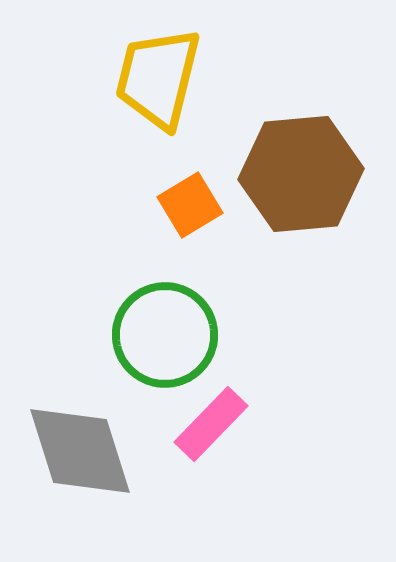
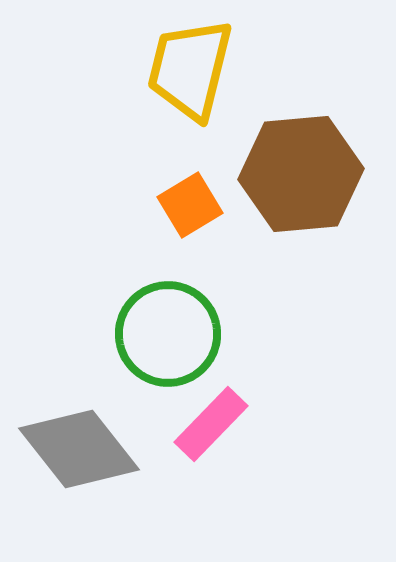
yellow trapezoid: moved 32 px right, 9 px up
green circle: moved 3 px right, 1 px up
gray diamond: moved 1 px left, 2 px up; rotated 21 degrees counterclockwise
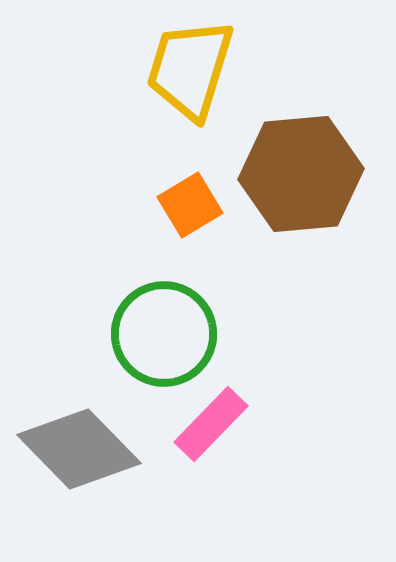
yellow trapezoid: rotated 3 degrees clockwise
green circle: moved 4 px left
gray diamond: rotated 6 degrees counterclockwise
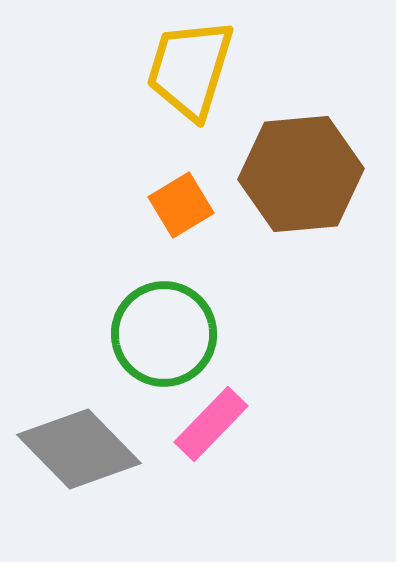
orange square: moved 9 px left
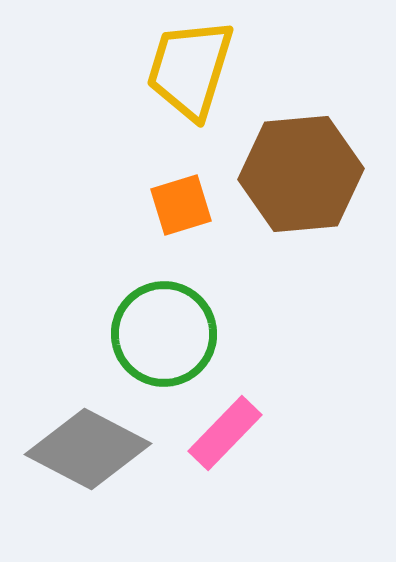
orange square: rotated 14 degrees clockwise
pink rectangle: moved 14 px right, 9 px down
gray diamond: moved 9 px right; rotated 18 degrees counterclockwise
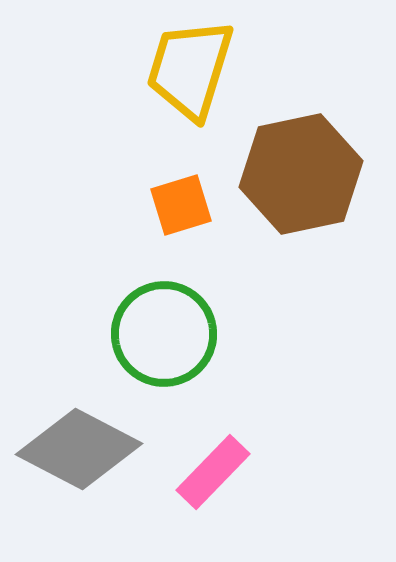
brown hexagon: rotated 7 degrees counterclockwise
pink rectangle: moved 12 px left, 39 px down
gray diamond: moved 9 px left
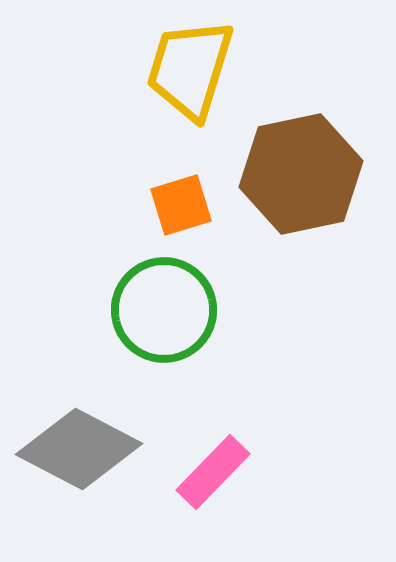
green circle: moved 24 px up
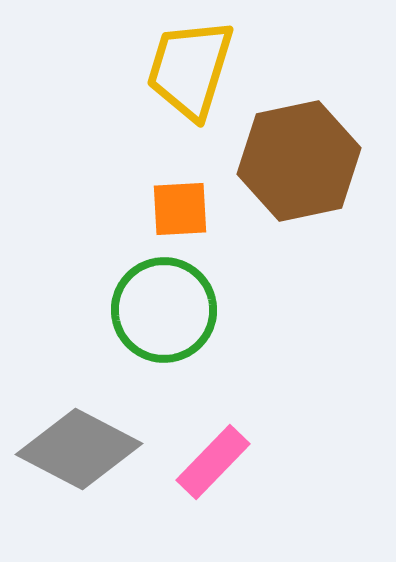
brown hexagon: moved 2 px left, 13 px up
orange square: moved 1 px left, 4 px down; rotated 14 degrees clockwise
pink rectangle: moved 10 px up
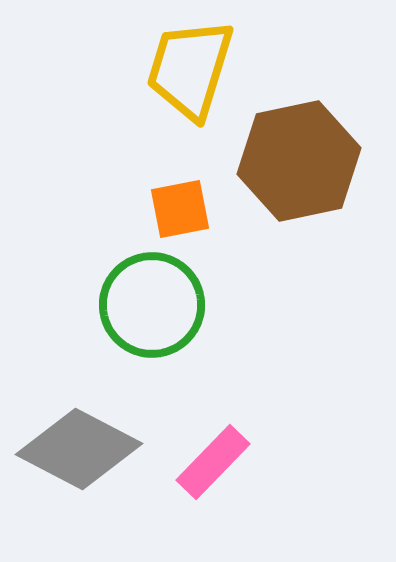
orange square: rotated 8 degrees counterclockwise
green circle: moved 12 px left, 5 px up
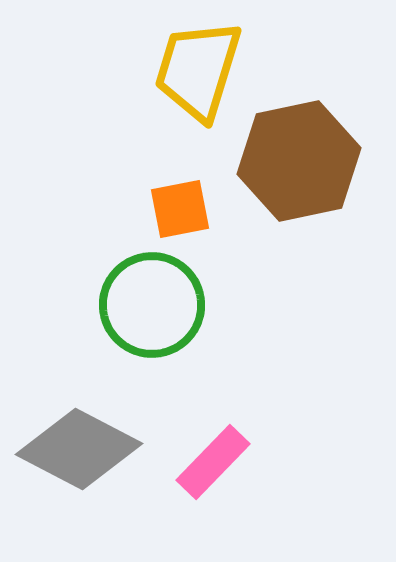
yellow trapezoid: moved 8 px right, 1 px down
